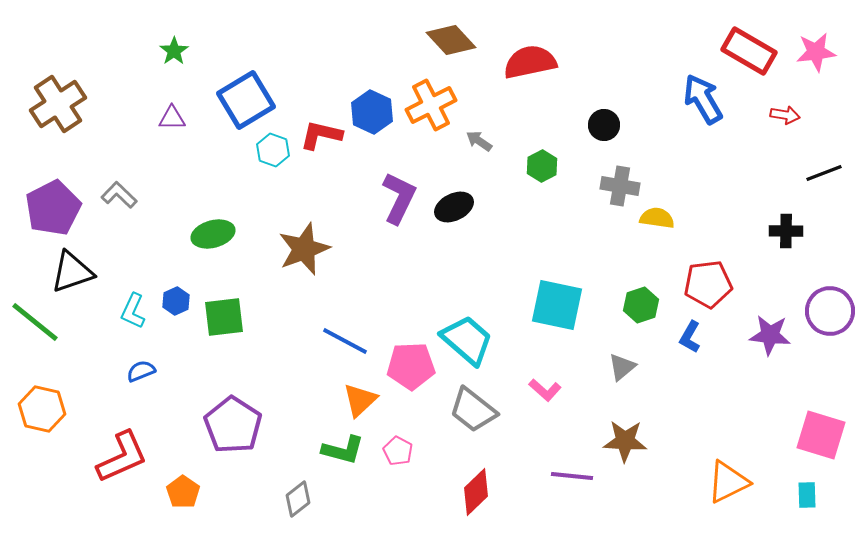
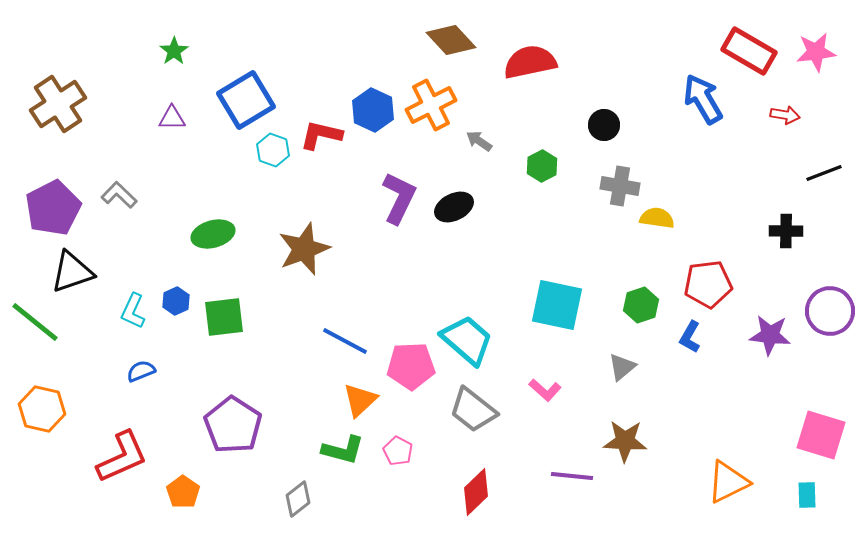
blue hexagon at (372, 112): moved 1 px right, 2 px up
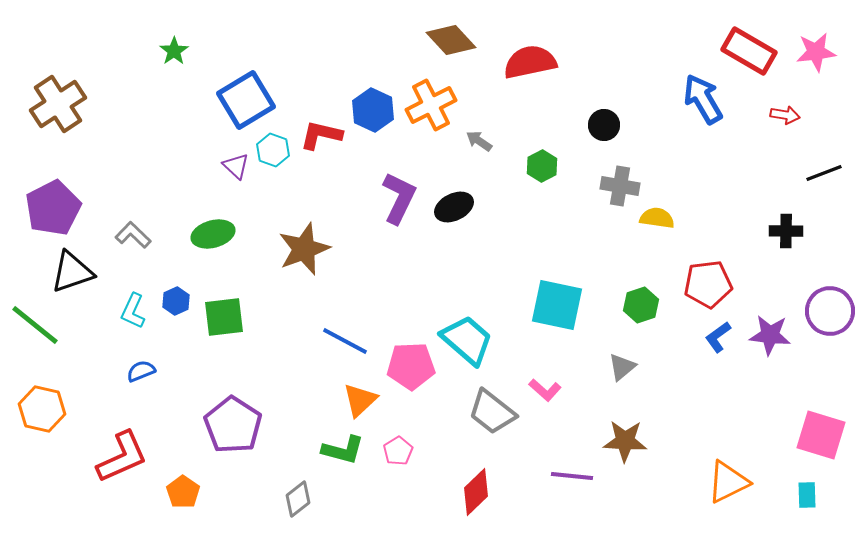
purple triangle at (172, 118): moved 64 px right, 48 px down; rotated 44 degrees clockwise
gray L-shape at (119, 195): moved 14 px right, 40 px down
green line at (35, 322): moved 3 px down
blue L-shape at (690, 337): moved 28 px right; rotated 24 degrees clockwise
gray trapezoid at (473, 410): moved 19 px right, 2 px down
pink pentagon at (398, 451): rotated 12 degrees clockwise
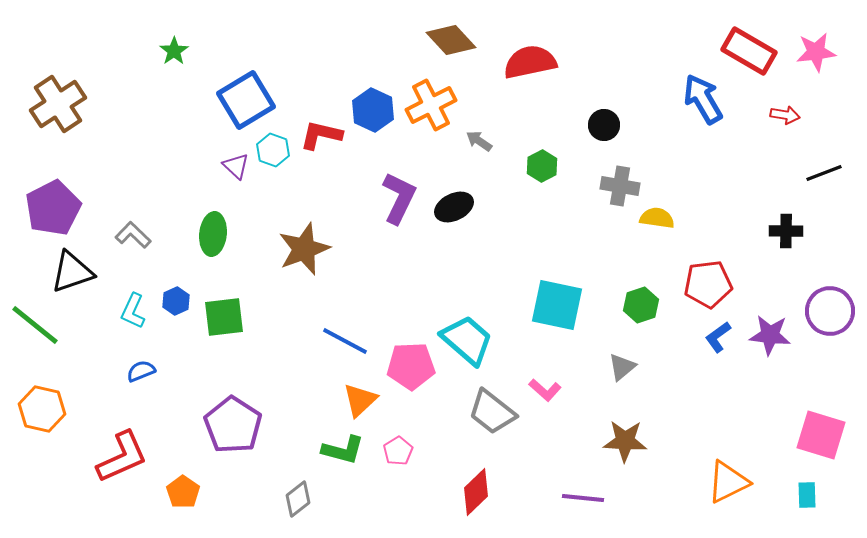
green ellipse at (213, 234): rotated 69 degrees counterclockwise
purple line at (572, 476): moved 11 px right, 22 px down
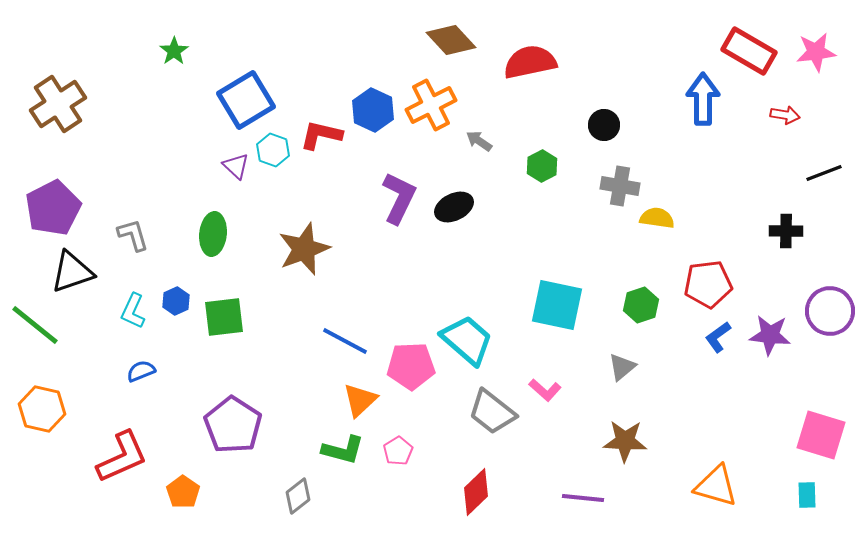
blue arrow at (703, 99): rotated 30 degrees clockwise
gray L-shape at (133, 235): rotated 30 degrees clockwise
orange triangle at (728, 482): moved 12 px left, 4 px down; rotated 42 degrees clockwise
gray diamond at (298, 499): moved 3 px up
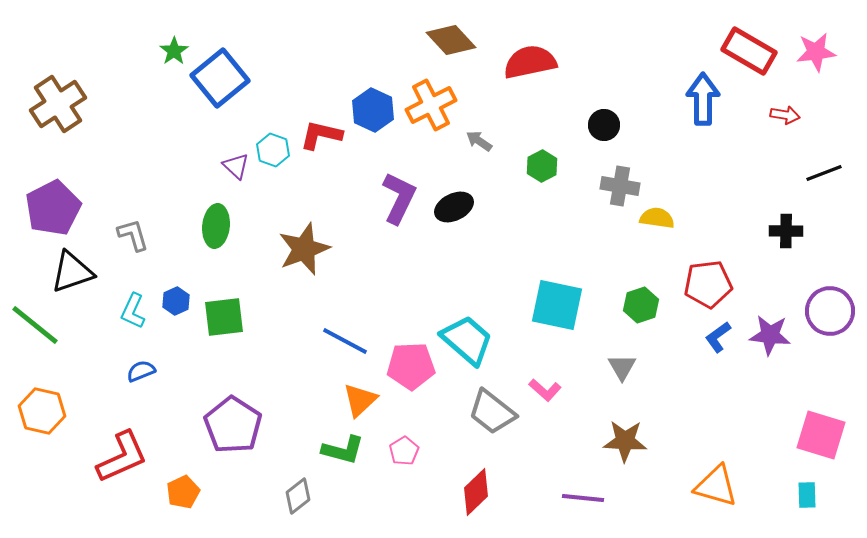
blue square at (246, 100): moved 26 px left, 22 px up; rotated 8 degrees counterclockwise
green ellipse at (213, 234): moved 3 px right, 8 px up
gray triangle at (622, 367): rotated 20 degrees counterclockwise
orange hexagon at (42, 409): moved 2 px down
pink pentagon at (398, 451): moved 6 px right
orange pentagon at (183, 492): rotated 12 degrees clockwise
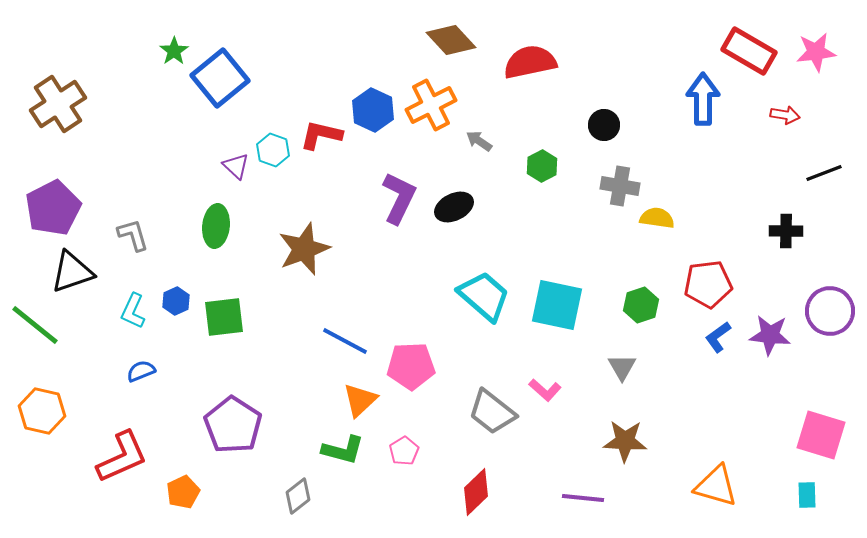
cyan trapezoid at (467, 340): moved 17 px right, 44 px up
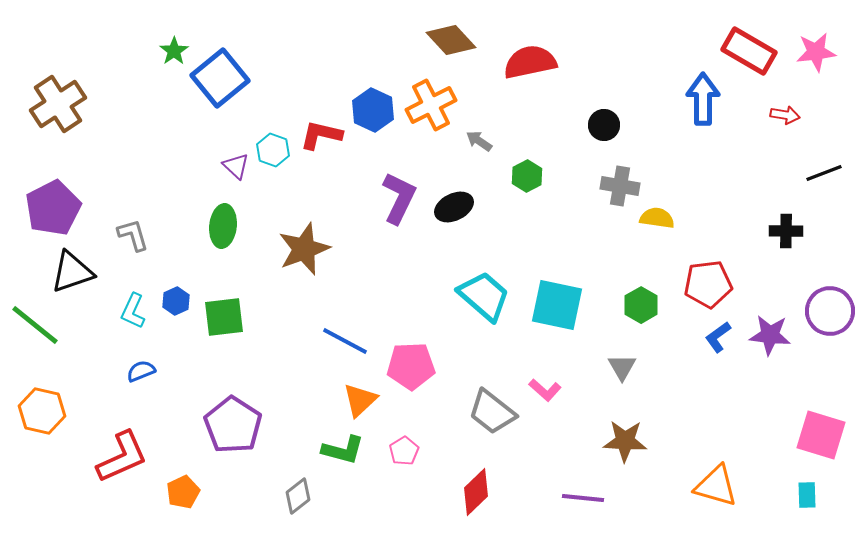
green hexagon at (542, 166): moved 15 px left, 10 px down
green ellipse at (216, 226): moved 7 px right
green hexagon at (641, 305): rotated 12 degrees counterclockwise
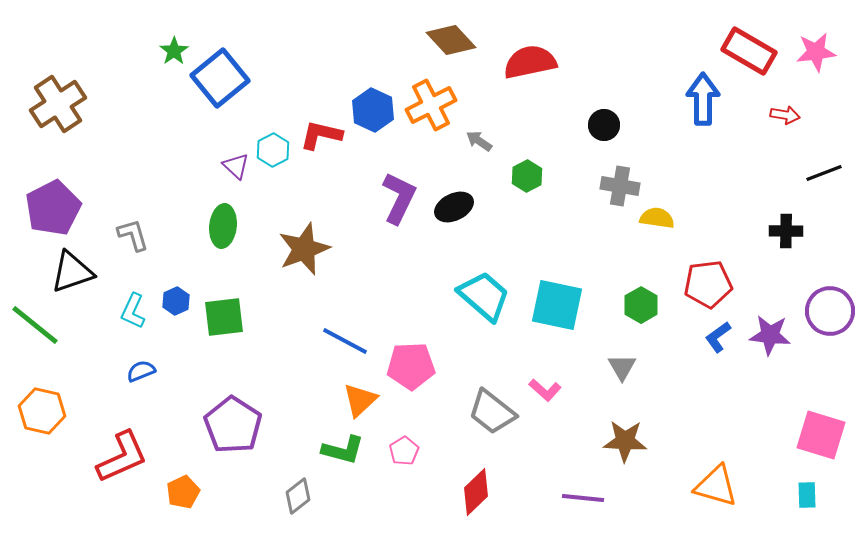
cyan hexagon at (273, 150): rotated 12 degrees clockwise
